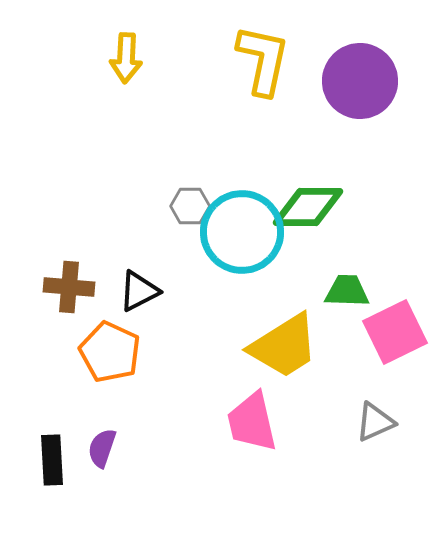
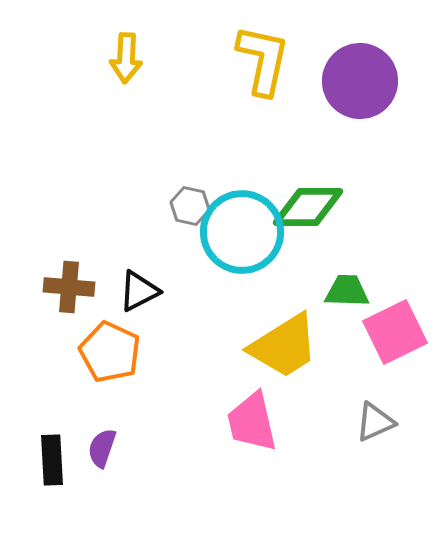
gray hexagon: rotated 12 degrees clockwise
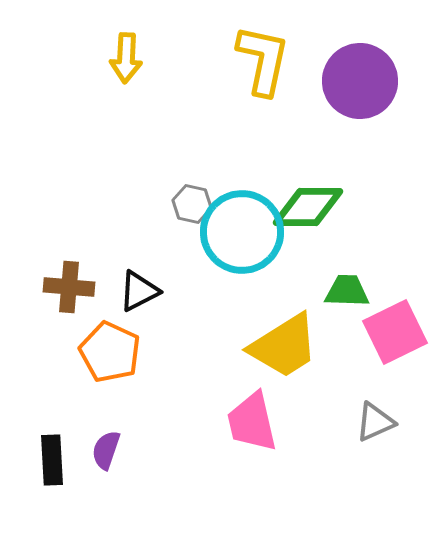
gray hexagon: moved 2 px right, 2 px up
purple semicircle: moved 4 px right, 2 px down
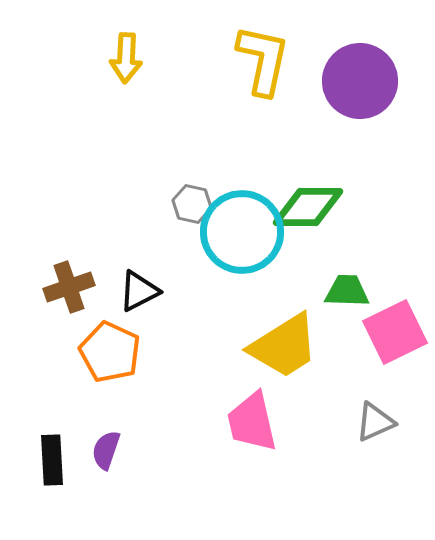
brown cross: rotated 24 degrees counterclockwise
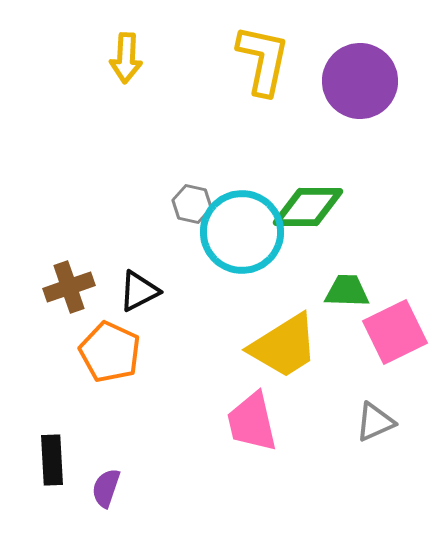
purple semicircle: moved 38 px down
